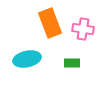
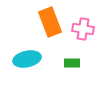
orange rectangle: moved 1 px up
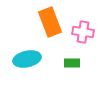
pink cross: moved 3 px down
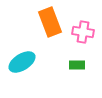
cyan ellipse: moved 5 px left, 3 px down; rotated 20 degrees counterclockwise
green rectangle: moved 5 px right, 2 px down
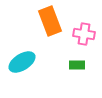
orange rectangle: moved 1 px up
pink cross: moved 1 px right, 2 px down
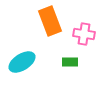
green rectangle: moved 7 px left, 3 px up
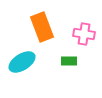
orange rectangle: moved 8 px left, 6 px down
green rectangle: moved 1 px left, 1 px up
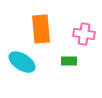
orange rectangle: moved 1 px left, 2 px down; rotated 16 degrees clockwise
cyan ellipse: rotated 64 degrees clockwise
